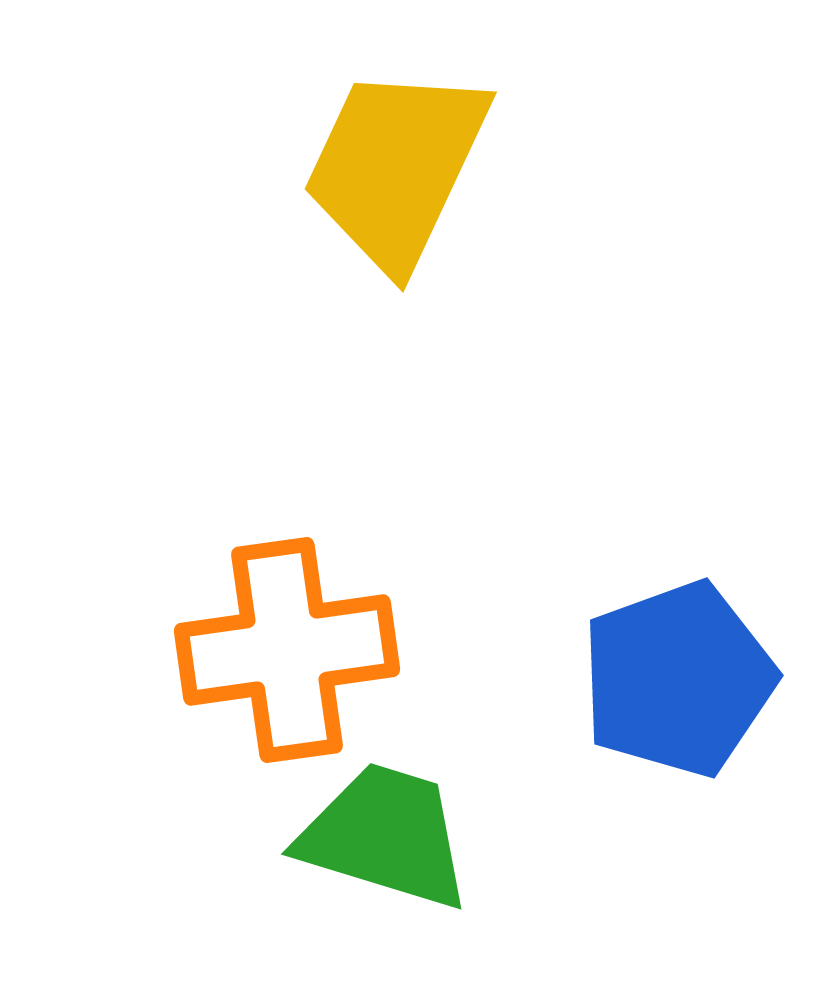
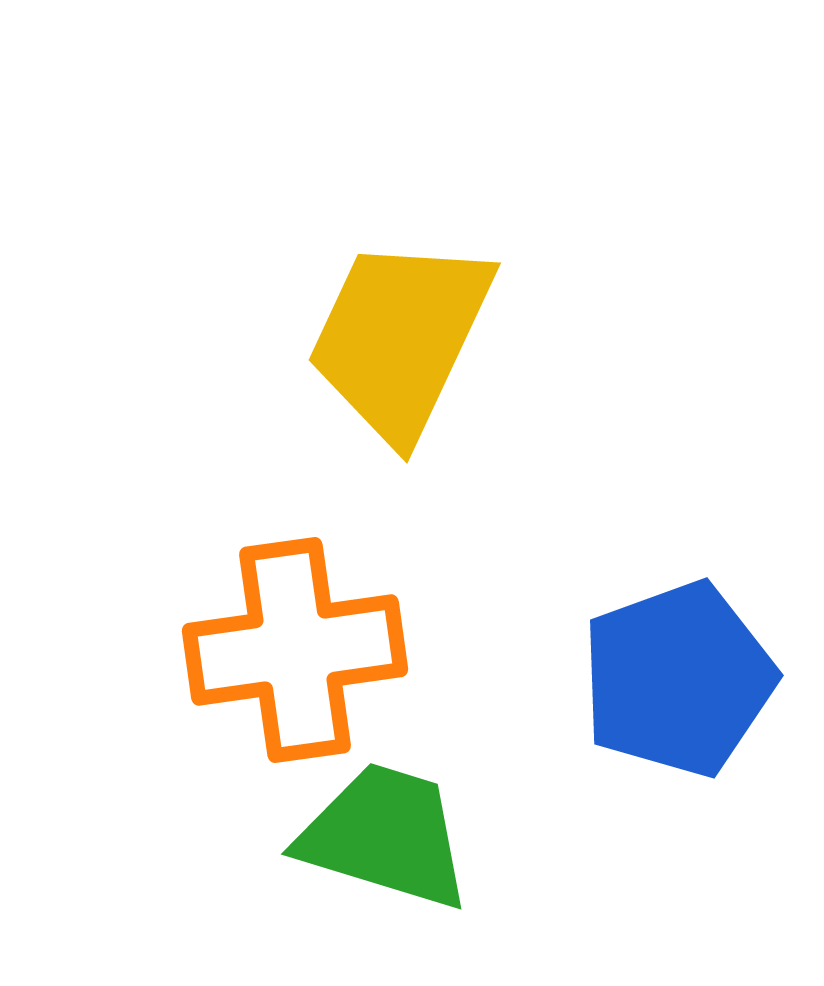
yellow trapezoid: moved 4 px right, 171 px down
orange cross: moved 8 px right
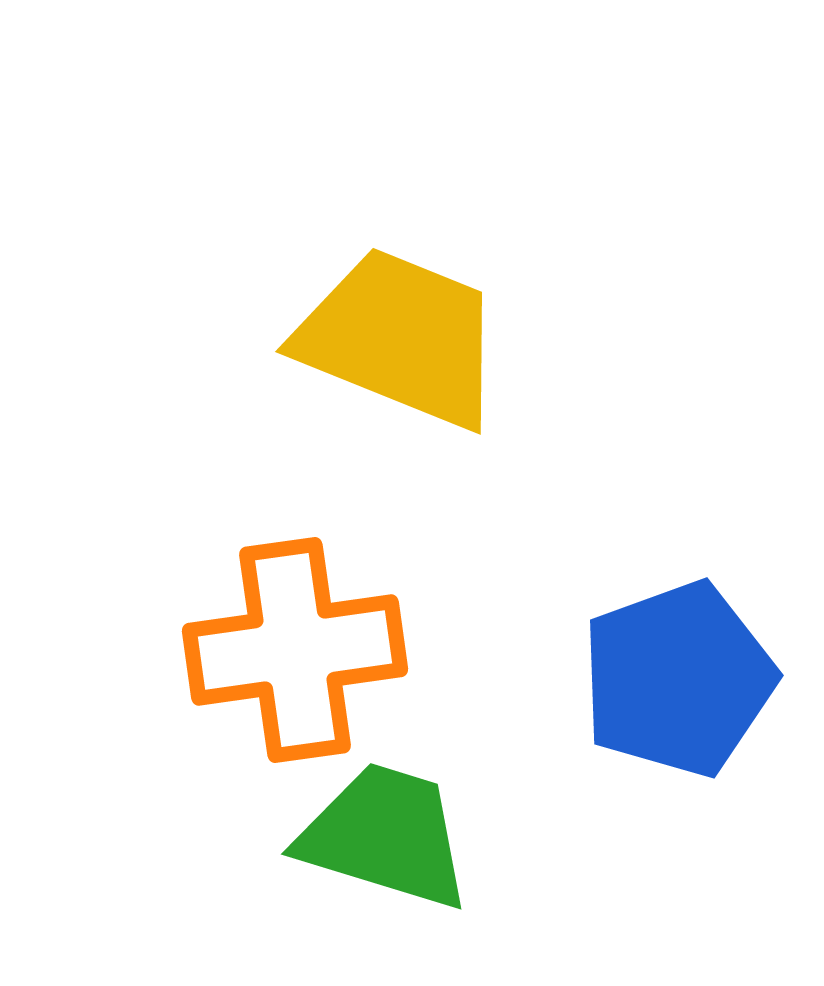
yellow trapezoid: rotated 87 degrees clockwise
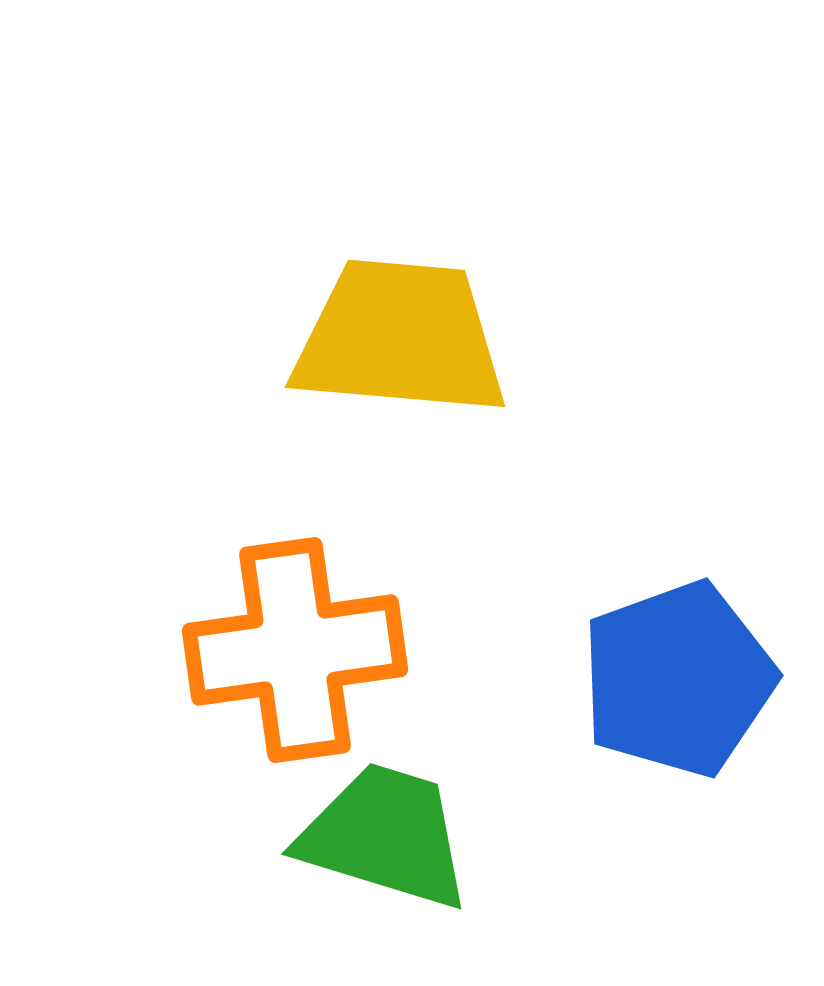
yellow trapezoid: rotated 17 degrees counterclockwise
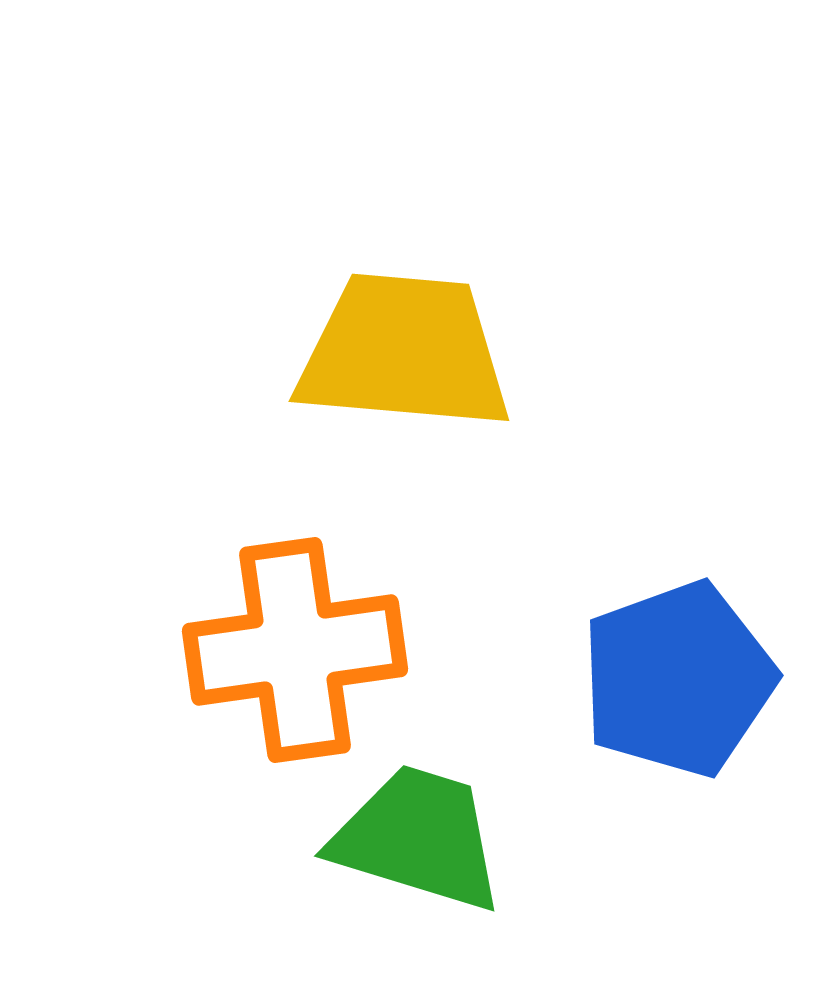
yellow trapezoid: moved 4 px right, 14 px down
green trapezoid: moved 33 px right, 2 px down
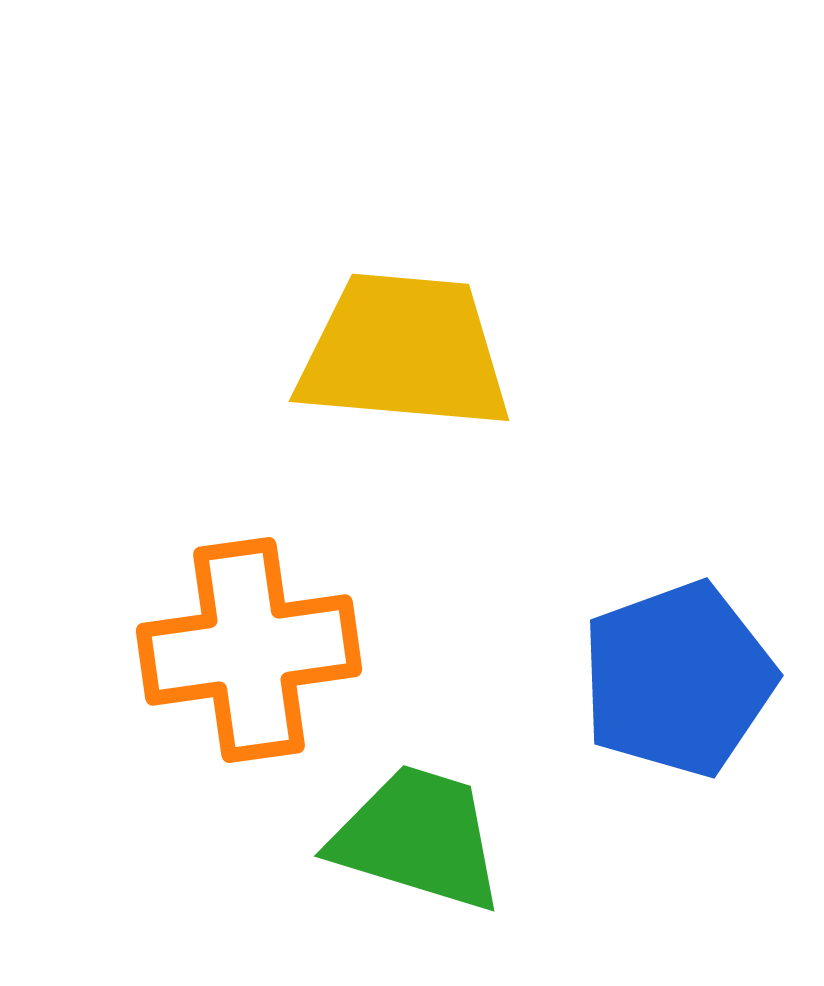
orange cross: moved 46 px left
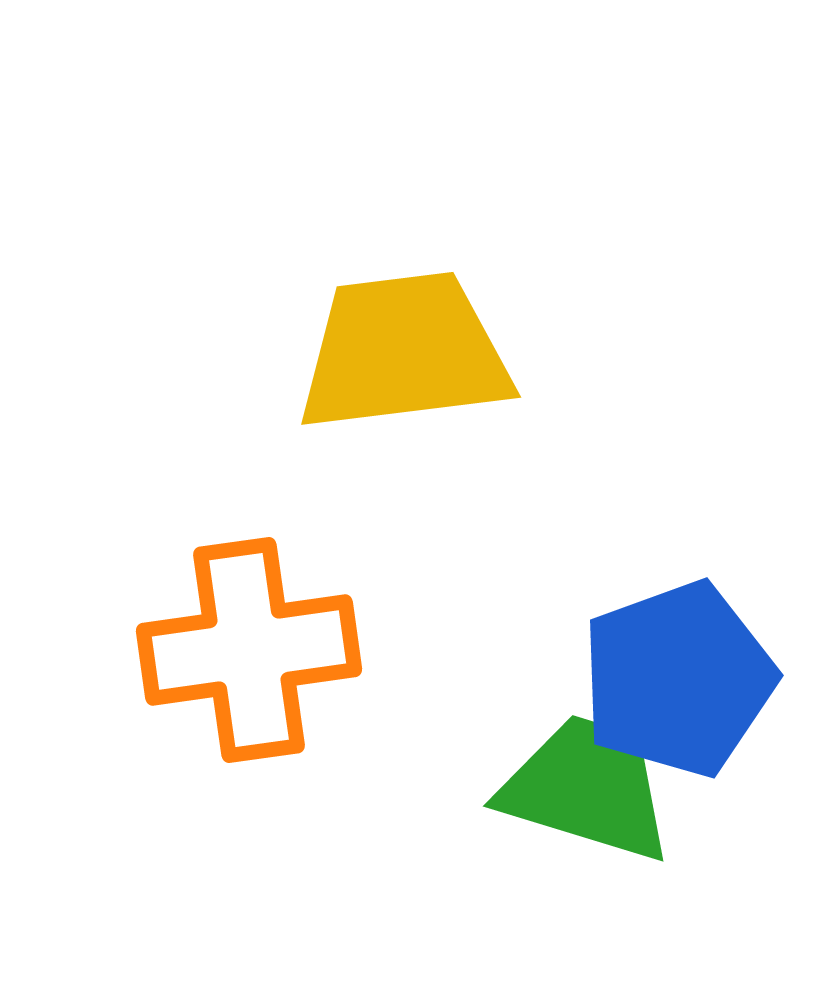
yellow trapezoid: rotated 12 degrees counterclockwise
green trapezoid: moved 169 px right, 50 px up
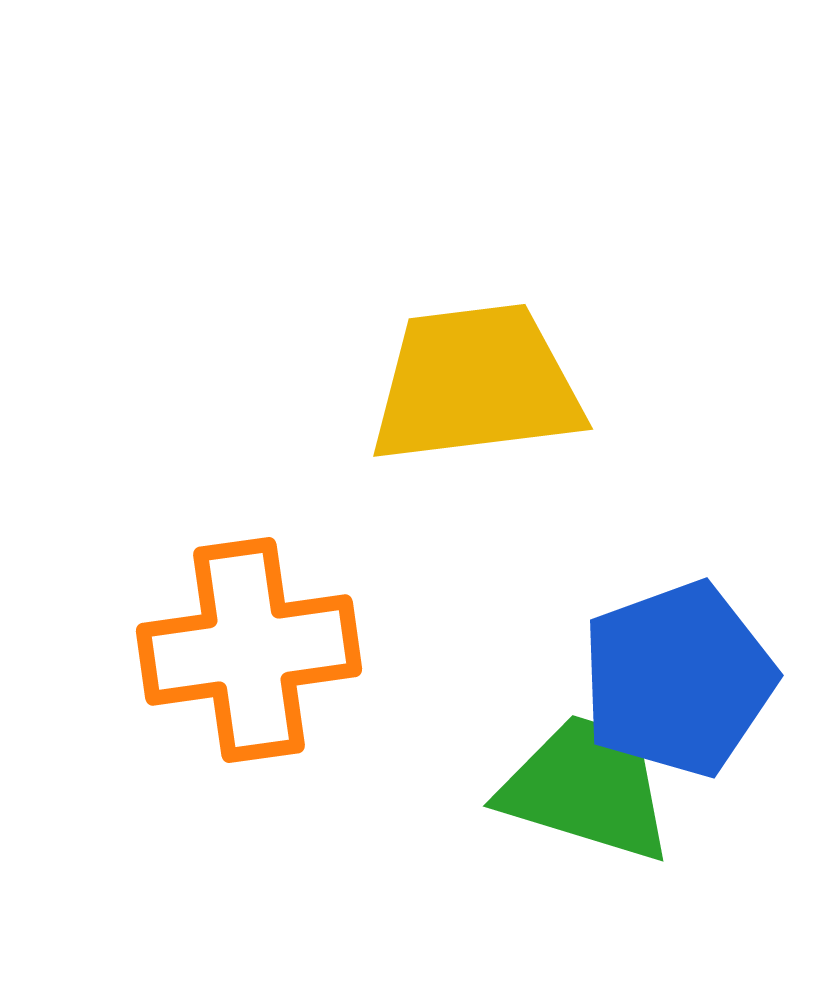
yellow trapezoid: moved 72 px right, 32 px down
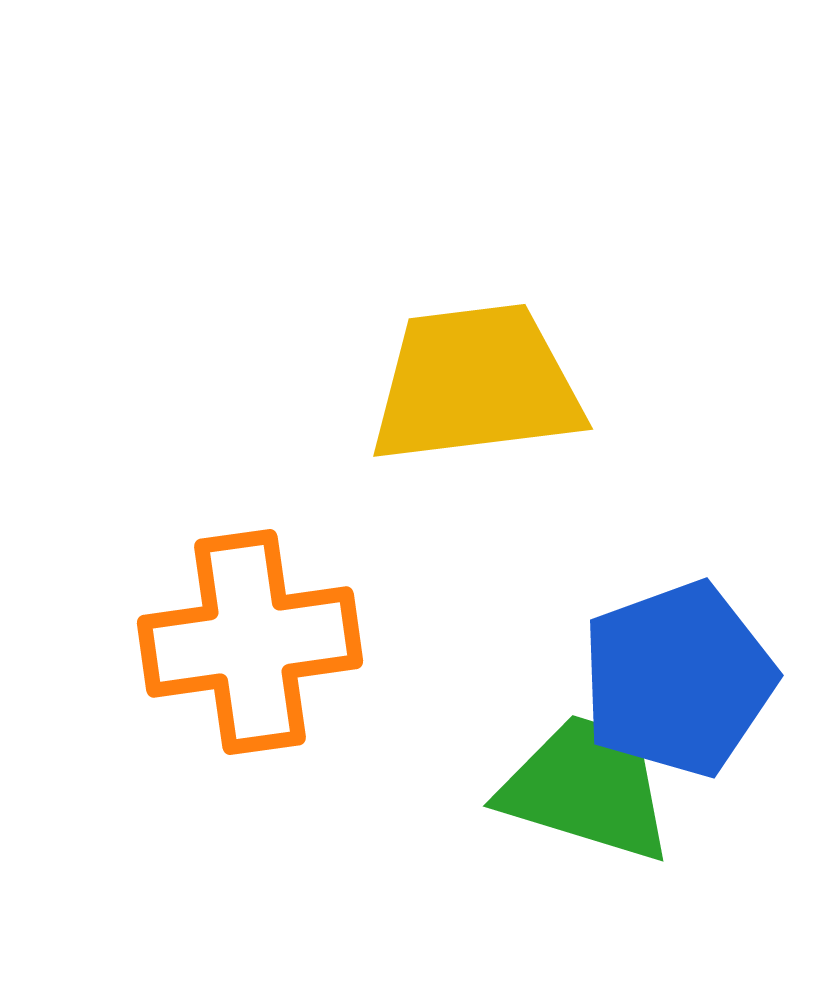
orange cross: moved 1 px right, 8 px up
